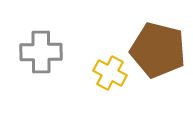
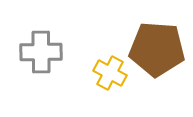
brown pentagon: moved 1 px left, 1 px up; rotated 10 degrees counterclockwise
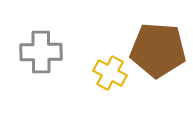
brown pentagon: moved 1 px right, 1 px down
